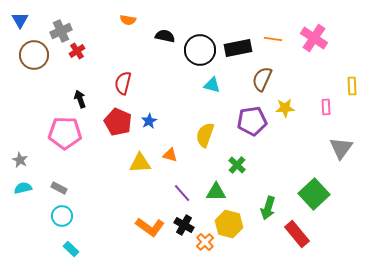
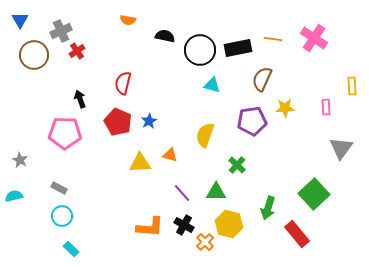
cyan semicircle: moved 9 px left, 8 px down
orange L-shape: rotated 32 degrees counterclockwise
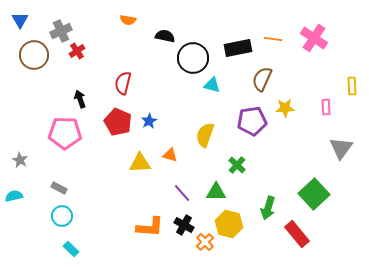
black circle: moved 7 px left, 8 px down
